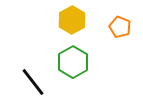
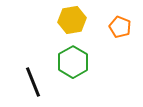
yellow hexagon: rotated 20 degrees clockwise
black line: rotated 16 degrees clockwise
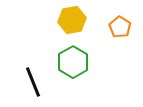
orange pentagon: rotated 10 degrees clockwise
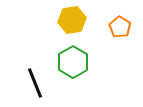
black line: moved 2 px right, 1 px down
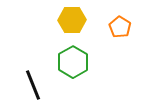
yellow hexagon: rotated 8 degrees clockwise
black line: moved 2 px left, 2 px down
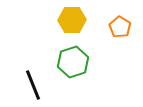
green hexagon: rotated 12 degrees clockwise
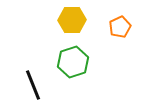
orange pentagon: rotated 15 degrees clockwise
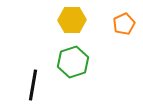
orange pentagon: moved 4 px right, 3 px up
black line: rotated 32 degrees clockwise
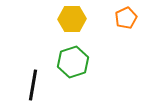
yellow hexagon: moved 1 px up
orange pentagon: moved 2 px right, 6 px up
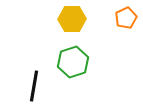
black line: moved 1 px right, 1 px down
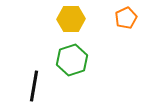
yellow hexagon: moved 1 px left
green hexagon: moved 1 px left, 2 px up
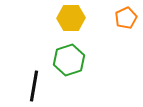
yellow hexagon: moved 1 px up
green hexagon: moved 3 px left
